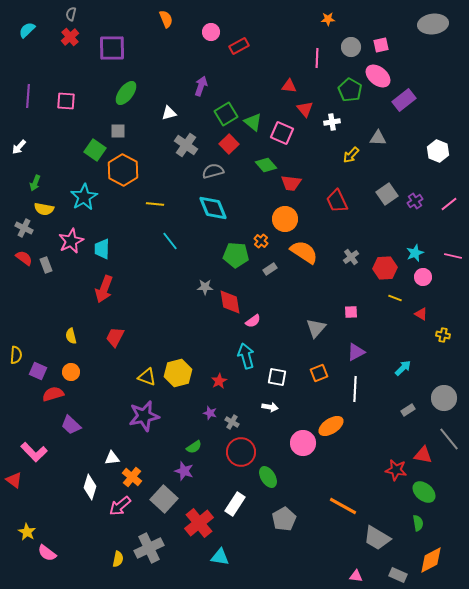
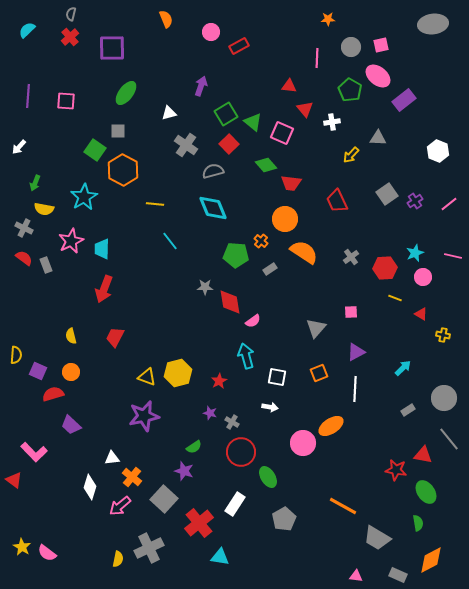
green ellipse at (424, 492): moved 2 px right; rotated 15 degrees clockwise
yellow star at (27, 532): moved 5 px left, 15 px down
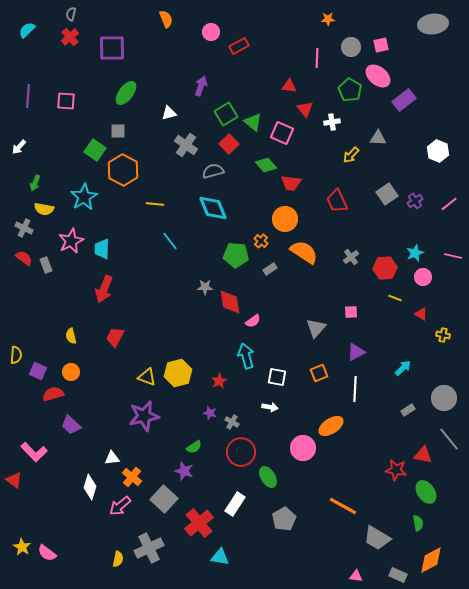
pink circle at (303, 443): moved 5 px down
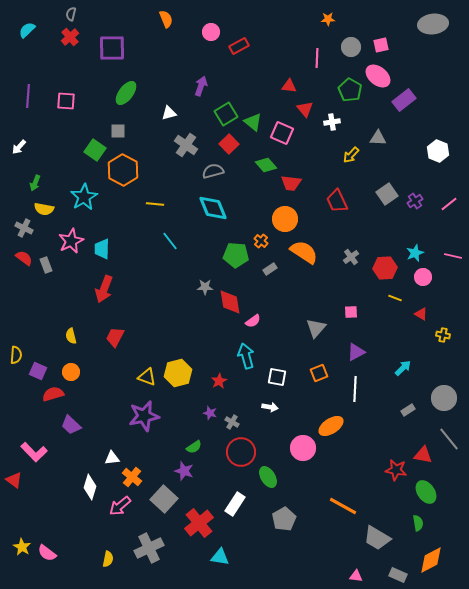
yellow semicircle at (118, 559): moved 10 px left
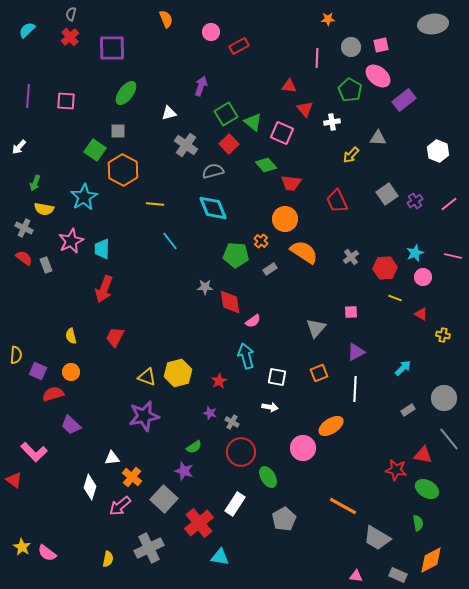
green ellipse at (426, 492): moved 1 px right, 3 px up; rotated 25 degrees counterclockwise
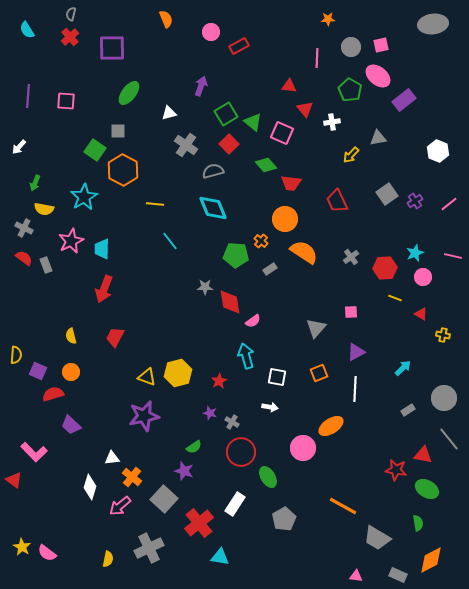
cyan semicircle at (27, 30): rotated 78 degrees counterclockwise
green ellipse at (126, 93): moved 3 px right
gray triangle at (378, 138): rotated 12 degrees counterclockwise
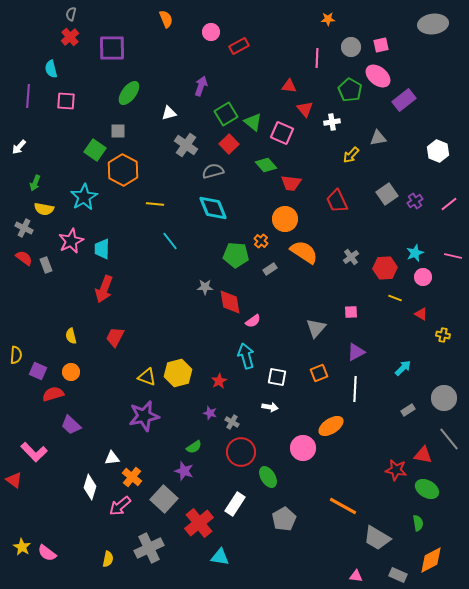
cyan semicircle at (27, 30): moved 24 px right, 39 px down; rotated 18 degrees clockwise
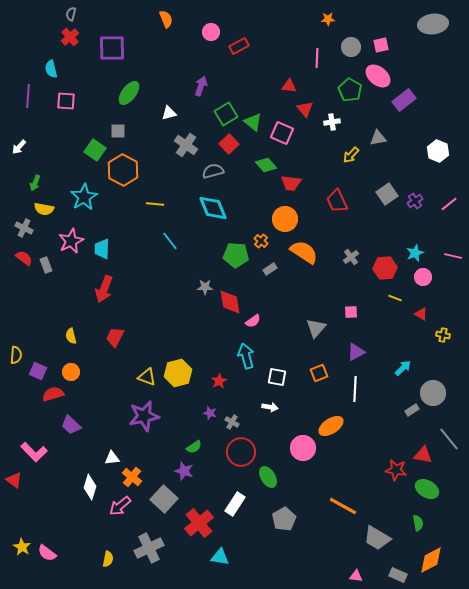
gray circle at (444, 398): moved 11 px left, 5 px up
gray rectangle at (408, 410): moved 4 px right
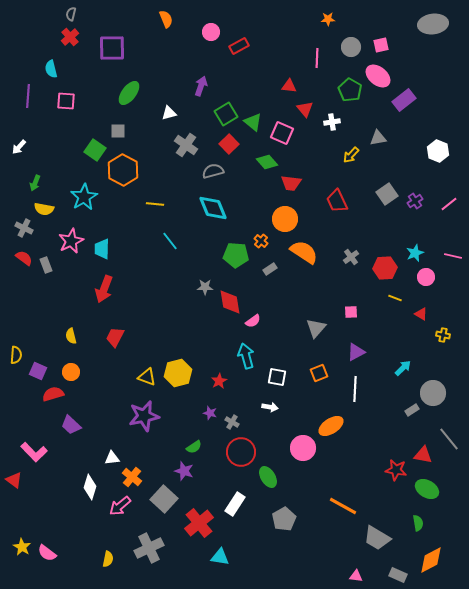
green diamond at (266, 165): moved 1 px right, 3 px up
pink circle at (423, 277): moved 3 px right
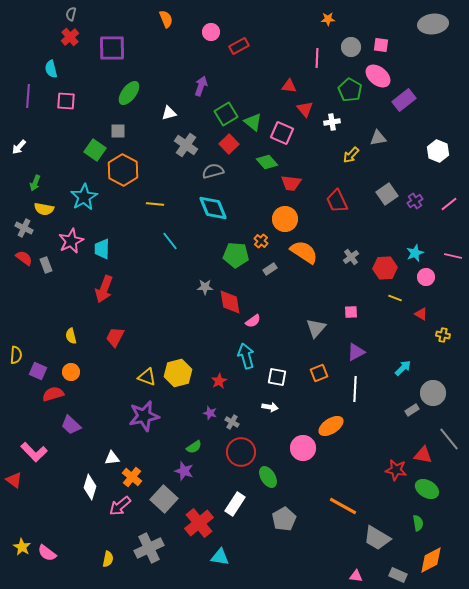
pink square at (381, 45): rotated 21 degrees clockwise
